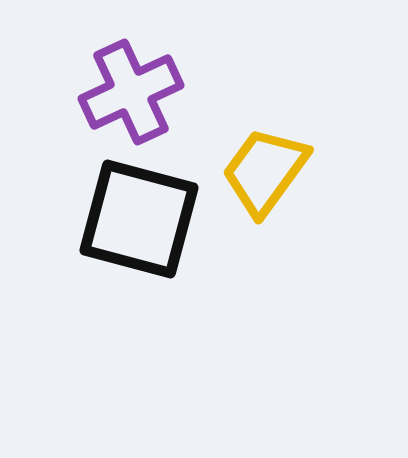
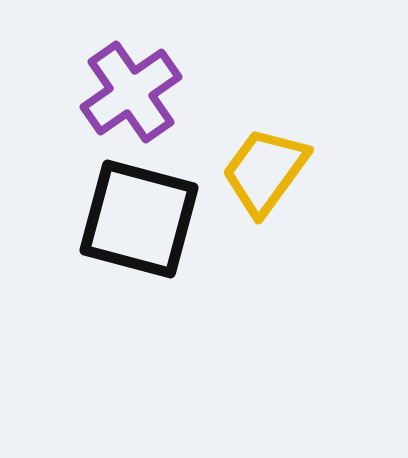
purple cross: rotated 10 degrees counterclockwise
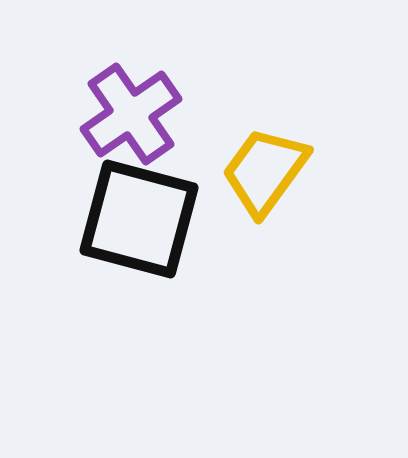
purple cross: moved 22 px down
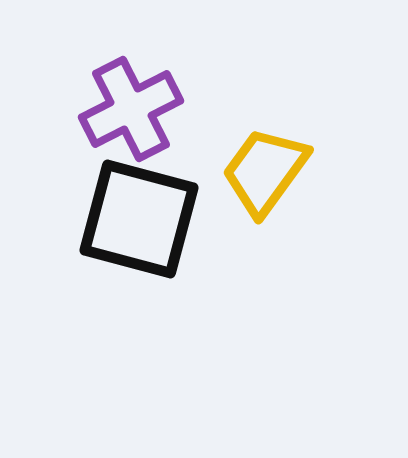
purple cross: moved 5 px up; rotated 8 degrees clockwise
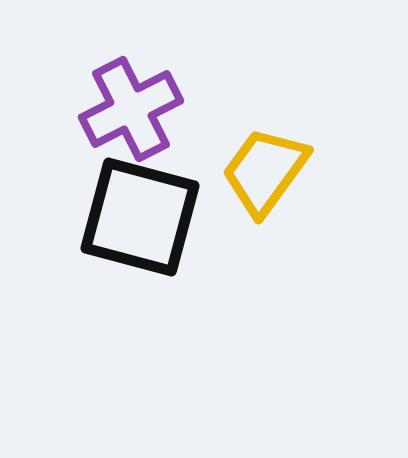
black square: moved 1 px right, 2 px up
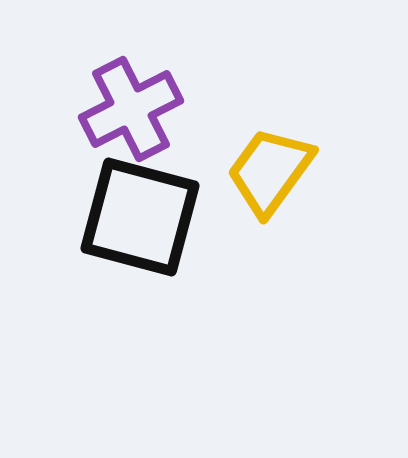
yellow trapezoid: moved 5 px right
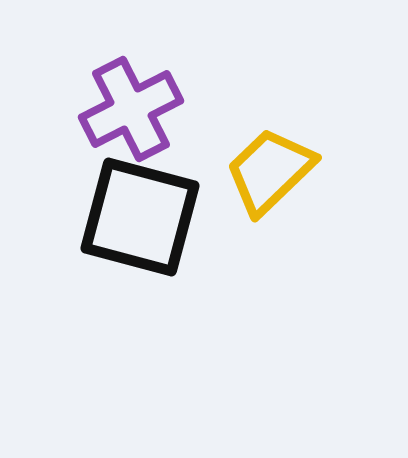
yellow trapezoid: rotated 10 degrees clockwise
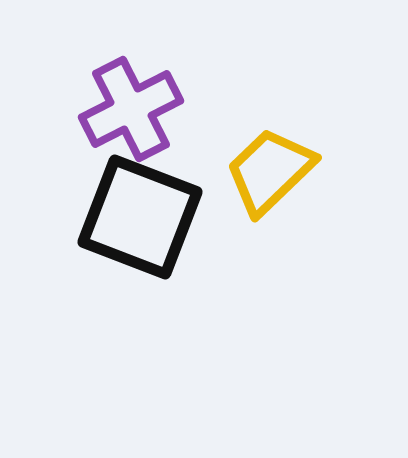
black square: rotated 6 degrees clockwise
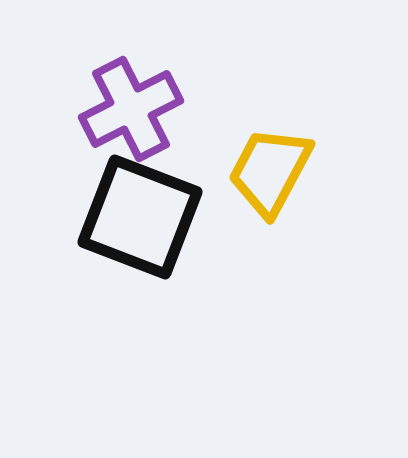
yellow trapezoid: rotated 18 degrees counterclockwise
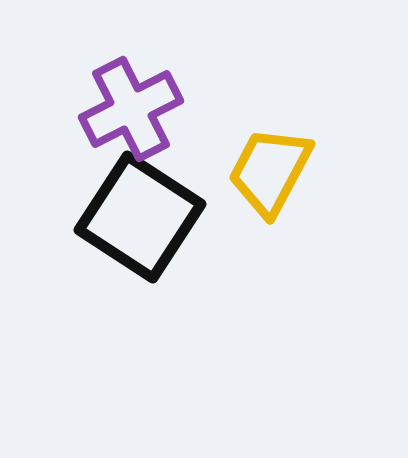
black square: rotated 12 degrees clockwise
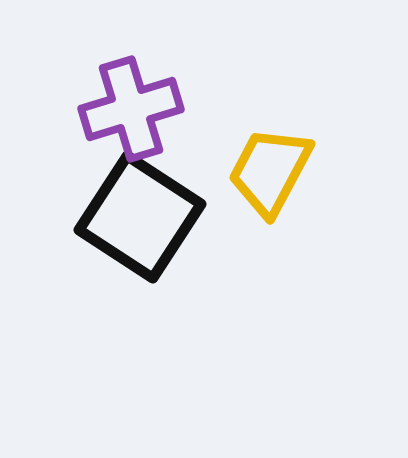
purple cross: rotated 10 degrees clockwise
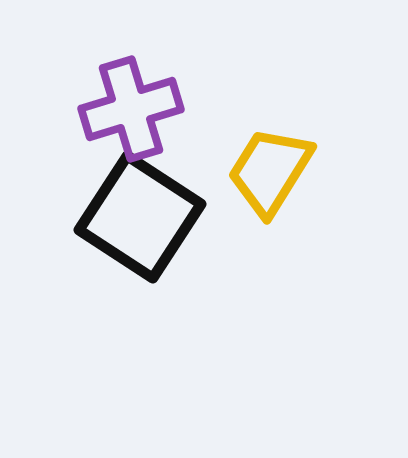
yellow trapezoid: rotated 4 degrees clockwise
